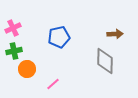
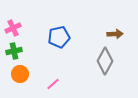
gray diamond: rotated 28 degrees clockwise
orange circle: moved 7 px left, 5 px down
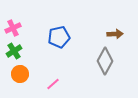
green cross: rotated 21 degrees counterclockwise
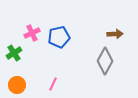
pink cross: moved 19 px right, 5 px down
green cross: moved 2 px down
orange circle: moved 3 px left, 11 px down
pink line: rotated 24 degrees counterclockwise
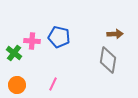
pink cross: moved 8 px down; rotated 28 degrees clockwise
blue pentagon: rotated 25 degrees clockwise
green cross: rotated 21 degrees counterclockwise
gray diamond: moved 3 px right, 1 px up; rotated 20 degrees counterclockwise
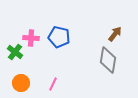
brown arrow: rotated 49 degrees counterclockwise
pink cross: moved 1 px left, 3 px up
green cross: moved 1 px right, 1 px up
orange circle: moved 4 px right, 2 px up
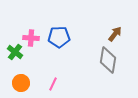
blue pentagon: rotated 15 degrees counterclockwise
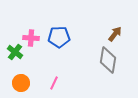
pink line: moved 1 px right, 1 px up
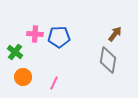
pink cross: moved 4 px right, 4 px up
orange circle: moved 2 px right, 6 px up
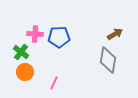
brown arrow: rotated 21 degrees clockwise
green cross: moved 6 px right
orange circle: moved 2 px right, 5 px up
